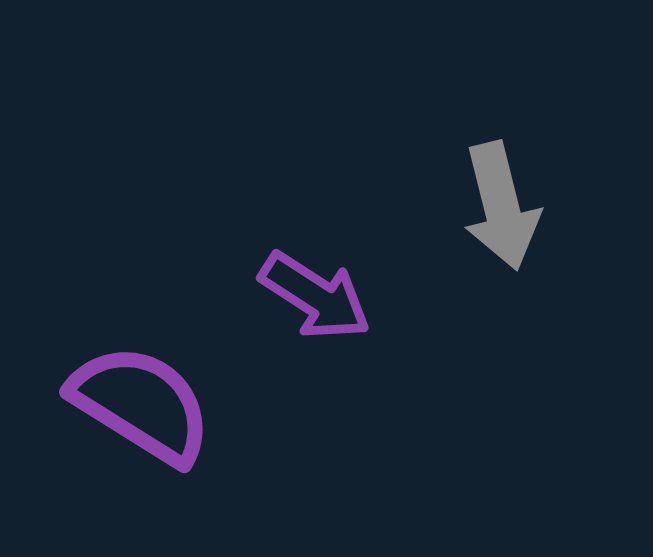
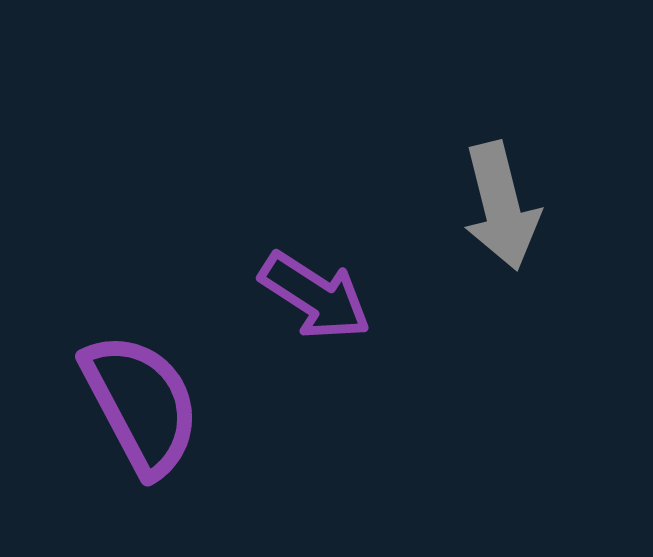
purple semicircle: rotated 30 degrees clockwise
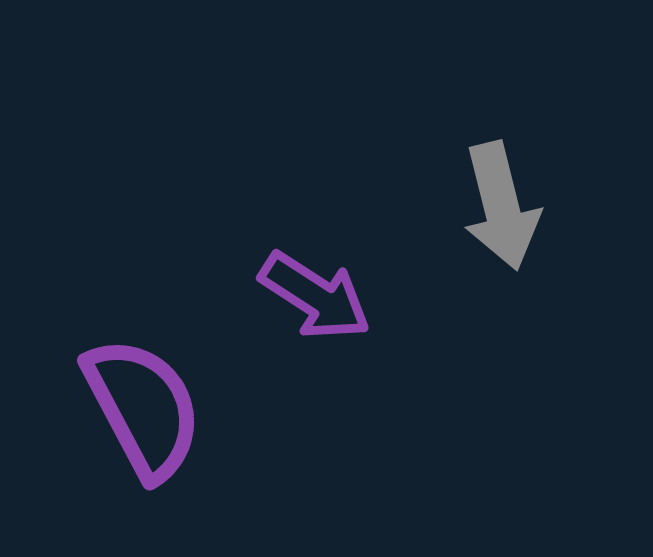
purple semicircle: moved 2 px right, 4 px down
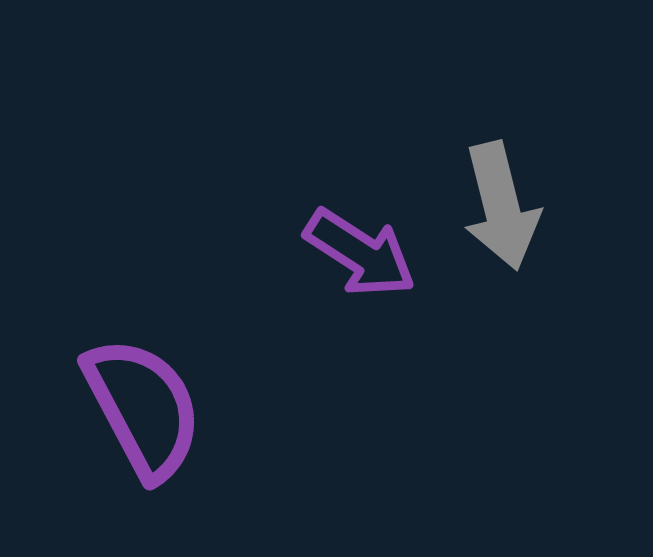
purple arrow: moved 45 px right, 43 px up
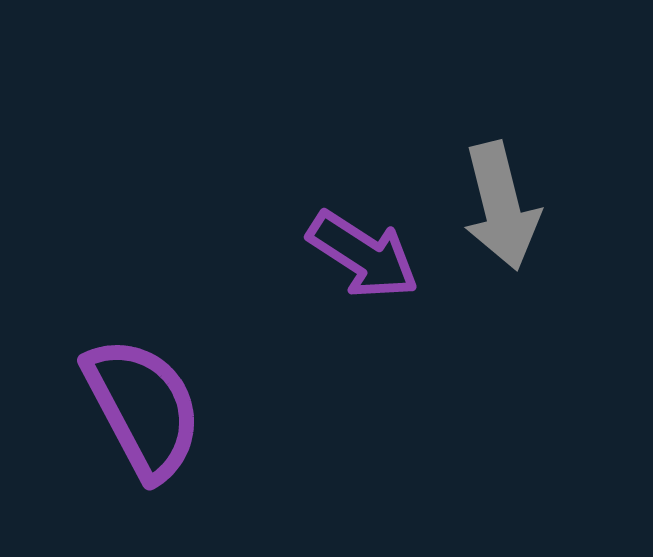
purple arrow: moved 3 px right, 2 px down
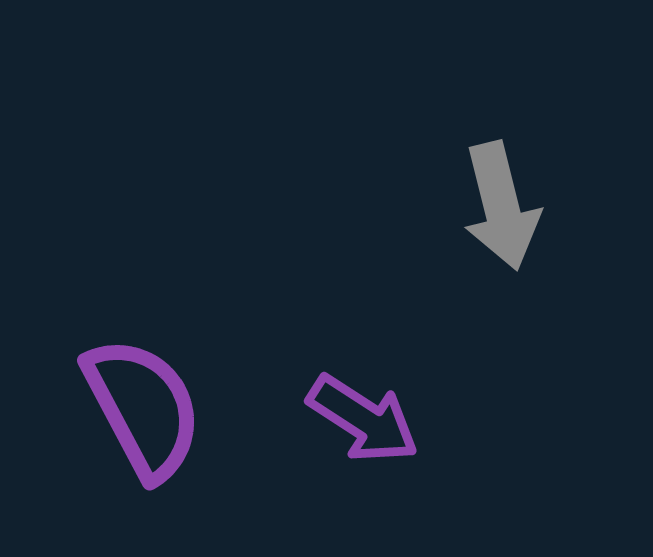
purple arrow: moved 164 px down
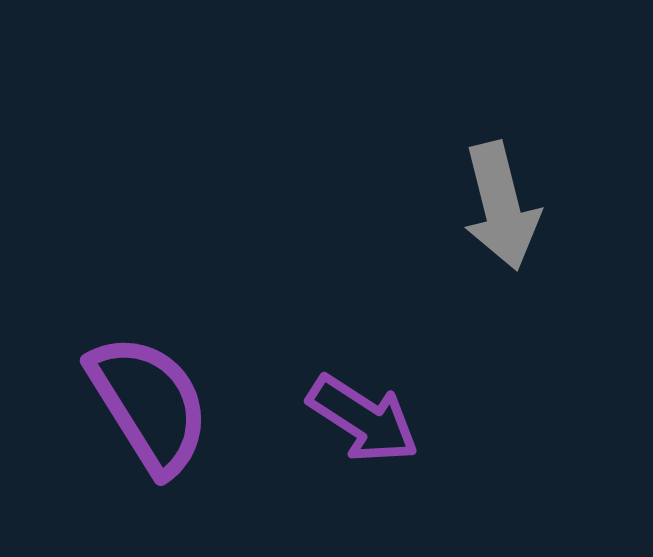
purple semicircle: moved 6 px right, 4 px up; rotated 4 degrees counterclockwise
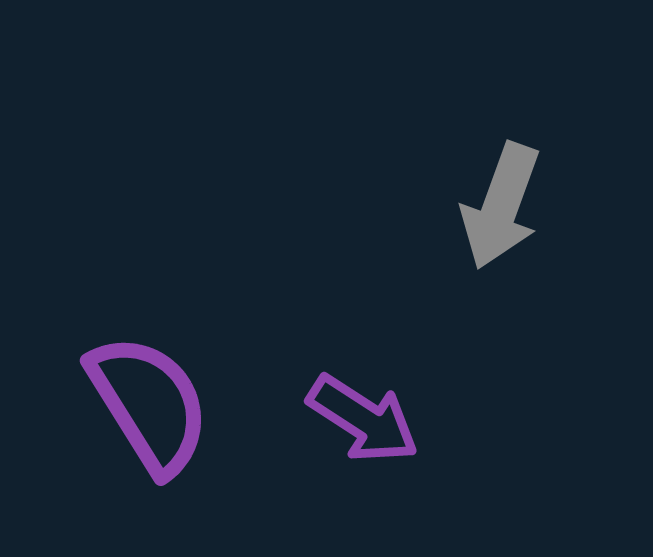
gray arrow: rotated 34 degrees clockwise
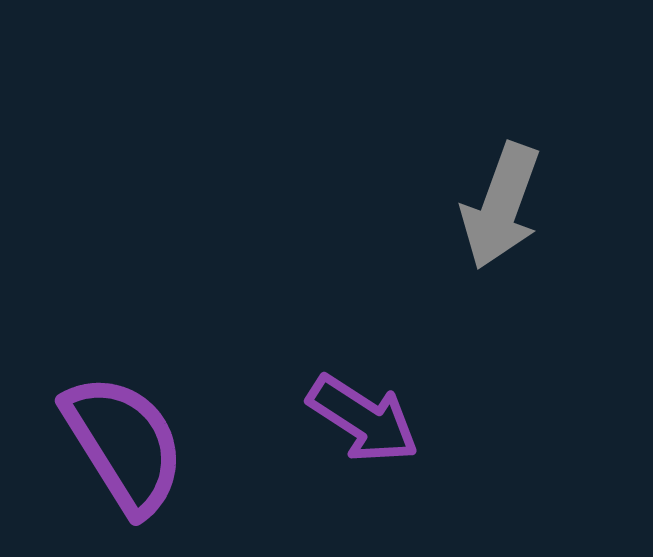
purple semicircle: moved 25 px left, 40 px down
